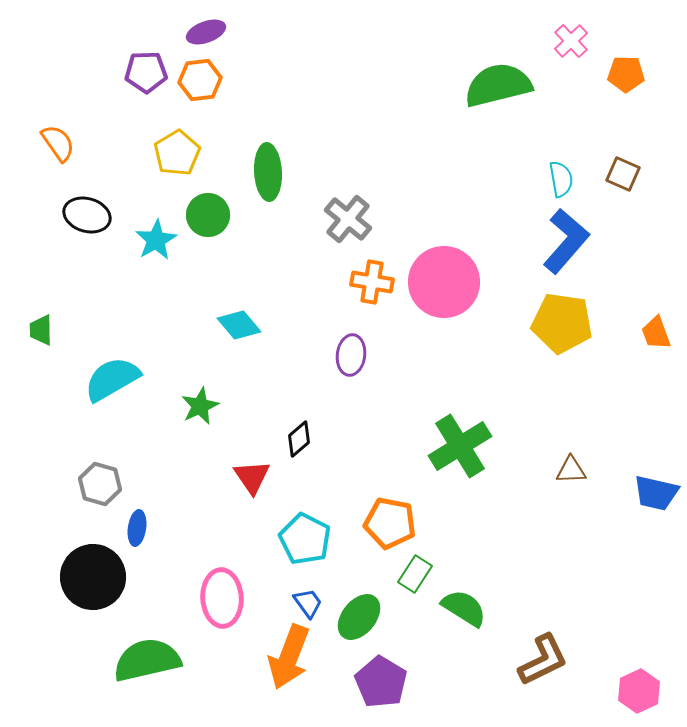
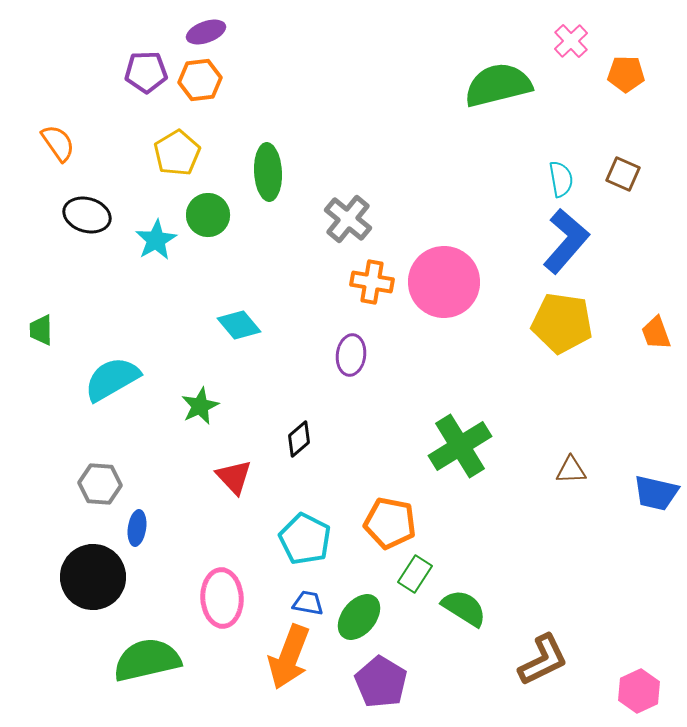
red triangle at (252, 477): moved 18 px left; rotated 9 degrees counterclockwise
gray hexagon at (100, 484): rotated 12 degrees counterclockwise
blue trapezoid at (308, 603): rotated 44 degrees counterclockwise
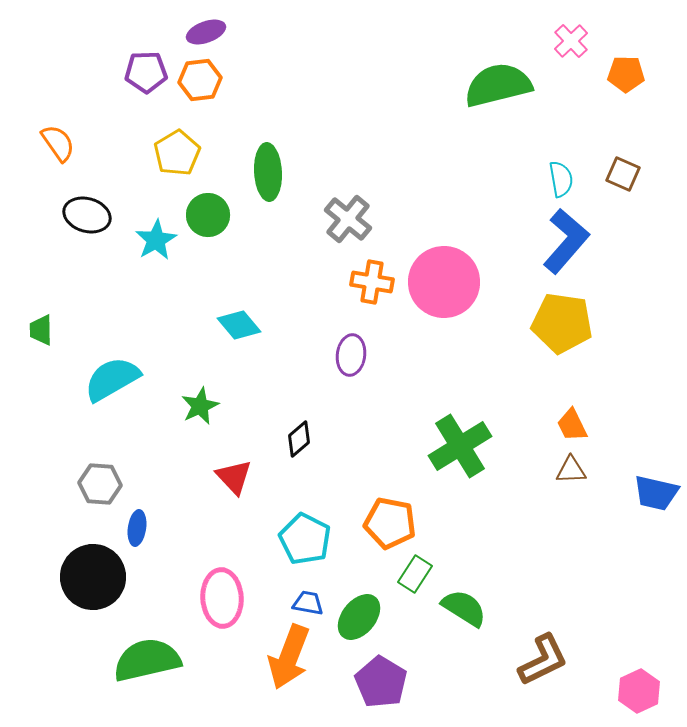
orange trapezoid at (656, 333): moved 84 px left, 92 px down; rotated 6 degrees counterclockwise
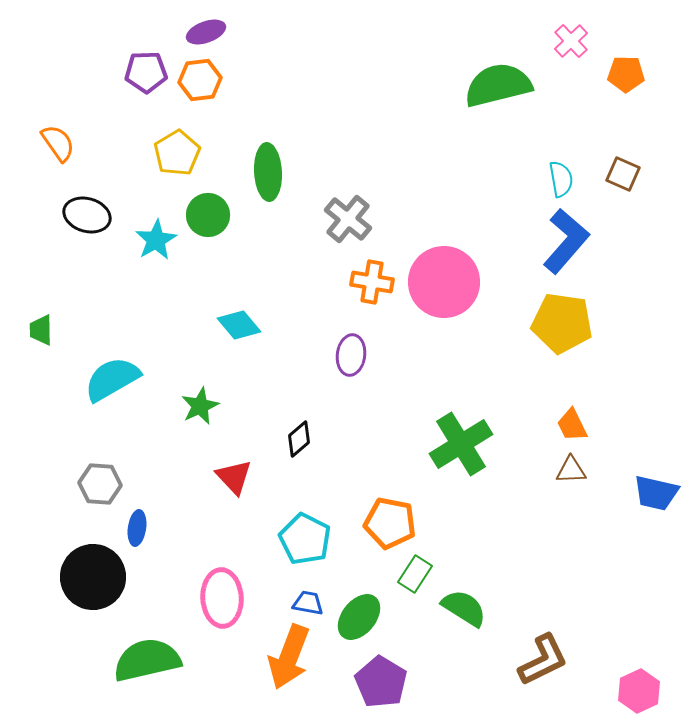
green cross at (460, 446): moved 1 px right, 2 px up
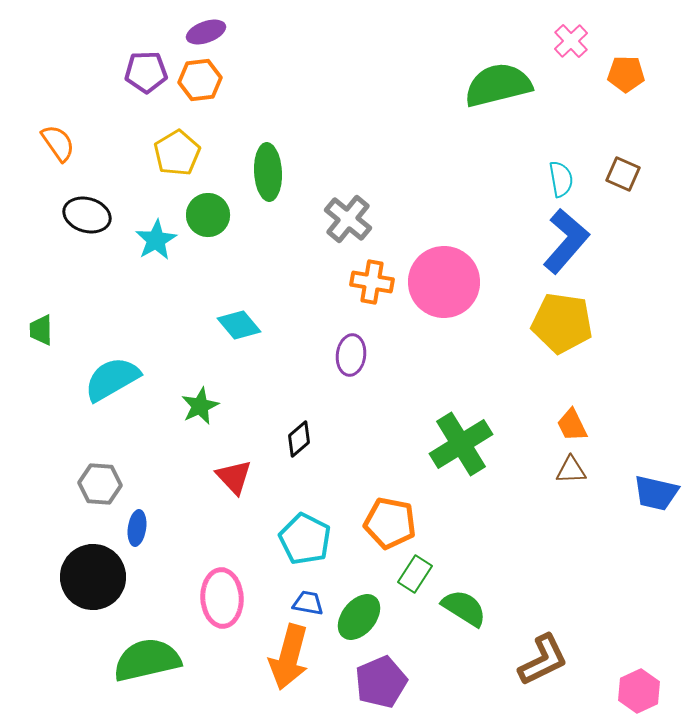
orange arrow at (289, 657): rotated 6 degrees counterclockwise
purple pentagon at (381, 682): rotated 18 degrees clockwise
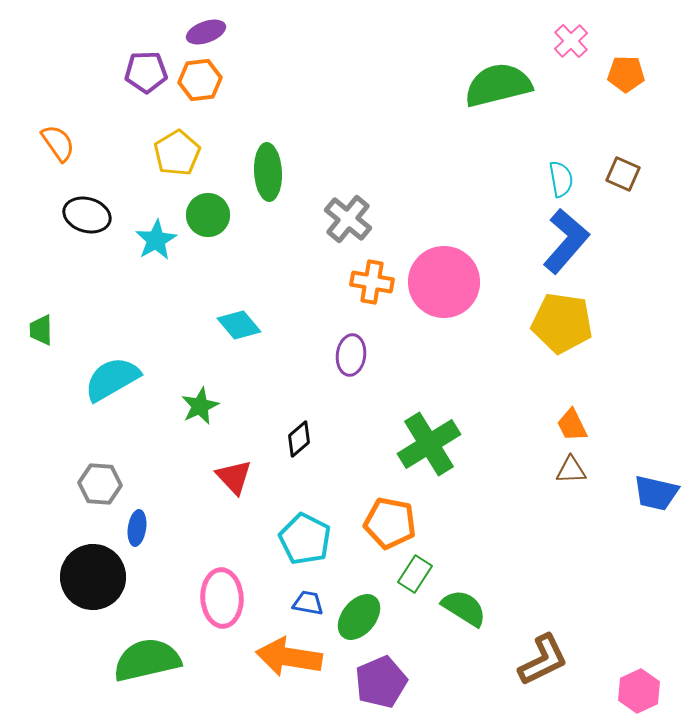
green cross at (461, 444): moved 32 px left
orange arrow at (289, 657): rotated 84 degrees clockwise
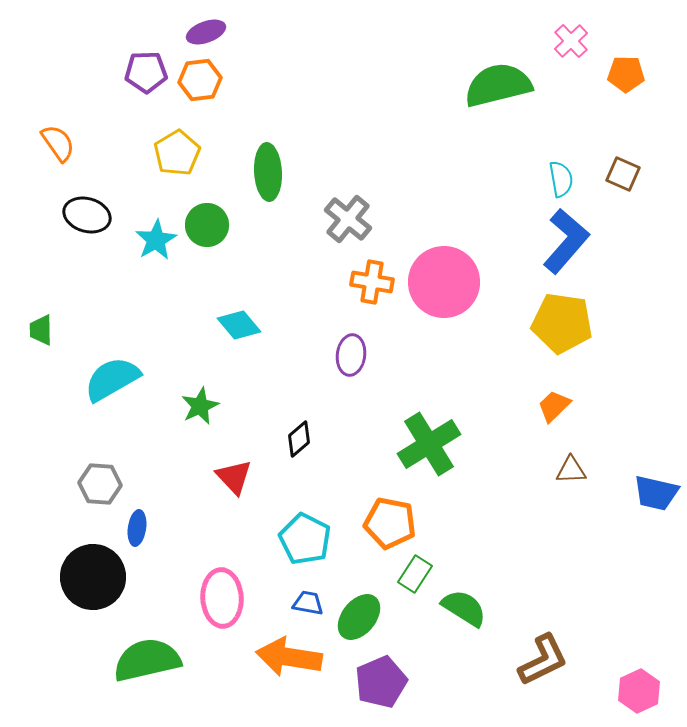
green circle at (208, 215): moved 1 px left, 10 px down
orange trapezoid at (572, 425): moved 18 px left, 19 px up; rotated 72 degrees clockwise
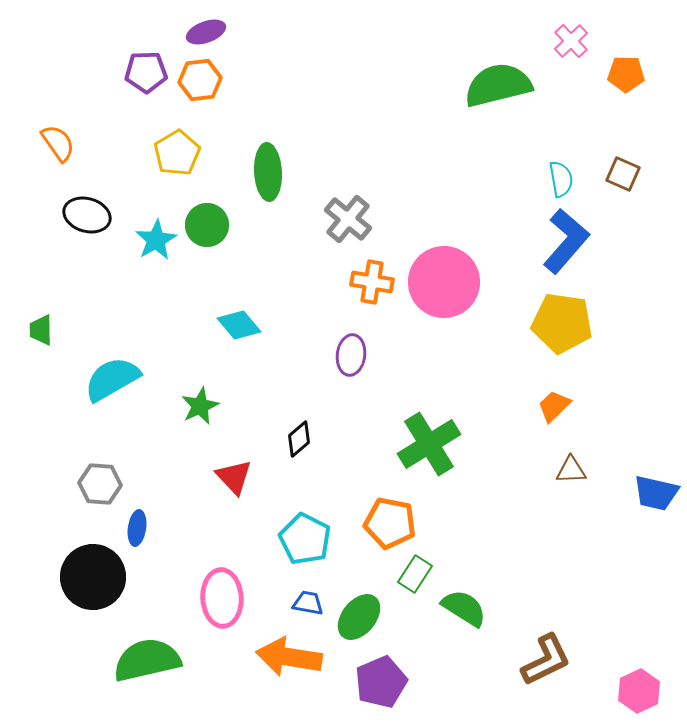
brown L-shape at (543, 660): moved 3 px right
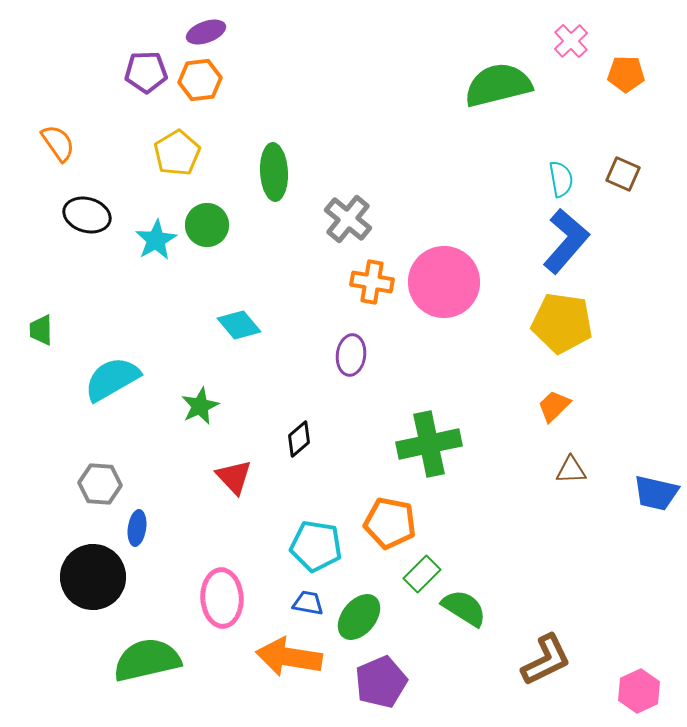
green ellipse at (268, 172): moved 6 px right
green cross at (429, 444): rotated 20 degrees clockwise
cyan pentagon at (305, 539): moved 11 px right, 7 px down; rotated 18 degrees counterclockwise
green rectangle at (415, 574): moved 7 px right; rotated 12 degrees clockwise
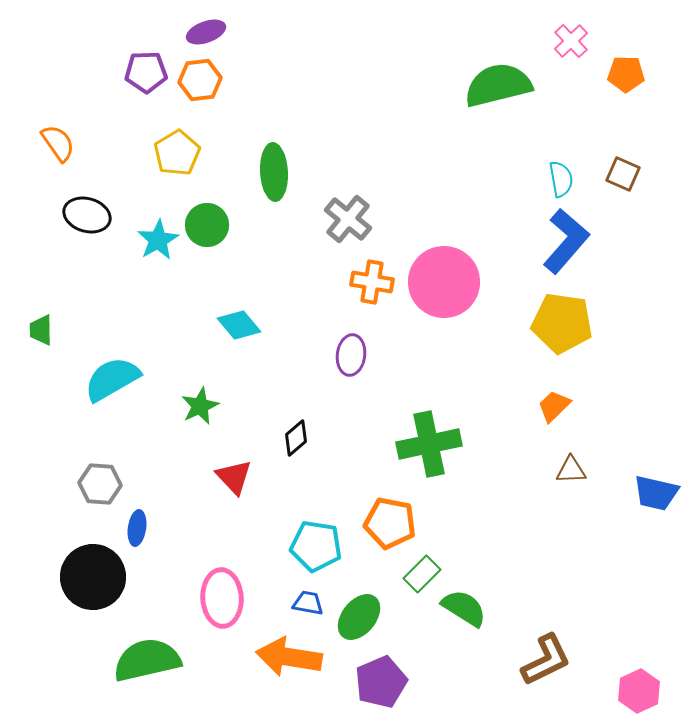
cyan star at (156, 240): moved 2 px right
black diamond at (299, 439): moved 3 px left, 1 px up
